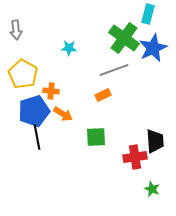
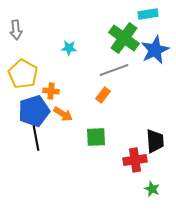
cyan rectangle: rotated 66 degrees clockwise
blue star: moved 2 px right, 2 px down
orange rectangle: rotated 28 degrees counterclockwise
black line: moved 1 px left, 1 px down
red cross: moved 3 px down
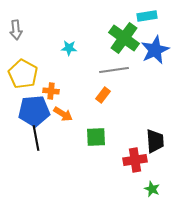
cyan rectangle: moved 1 px left, 2 px down
gray line: rotated 12 degrees clockwise
blue pentagon: rotated 12 degrees clockwise
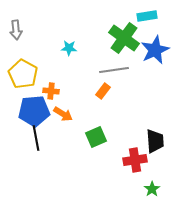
orange rectangle: moved 4 px up
green square: rotated 20 degrees counterclockwise
green star: rotated 14 degrees clockwise
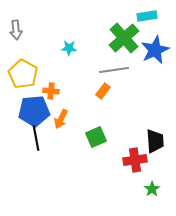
green cross: rotated 12 degrees clockwise
orange arrow: moved 2 px left, 5 px down; rotated 84 degrees clockwise
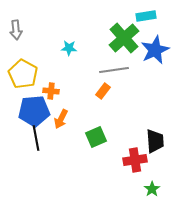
cyan rectangle: moved 1 px left
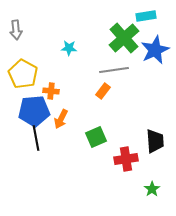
red cross: moved 9 px left, 1 px up
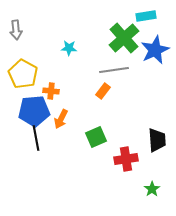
black trapezoid: moved 2 px right, 1 px up
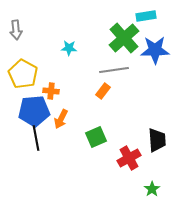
blue star: rotated 24 degrees clockwise
red cross: moved 3 px right, 1 px up; rotated 20 degrees counterclockwise
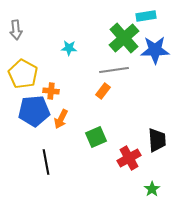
black line: moved 10 px right, 24 px down
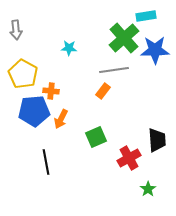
green star: moved 4 px left
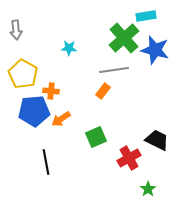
blue star: rotated 16 degrees clockwise
orange arrow: rotated 30 degrees clockwise
black trapezoid: rotated 60 degrees counterclockwise
